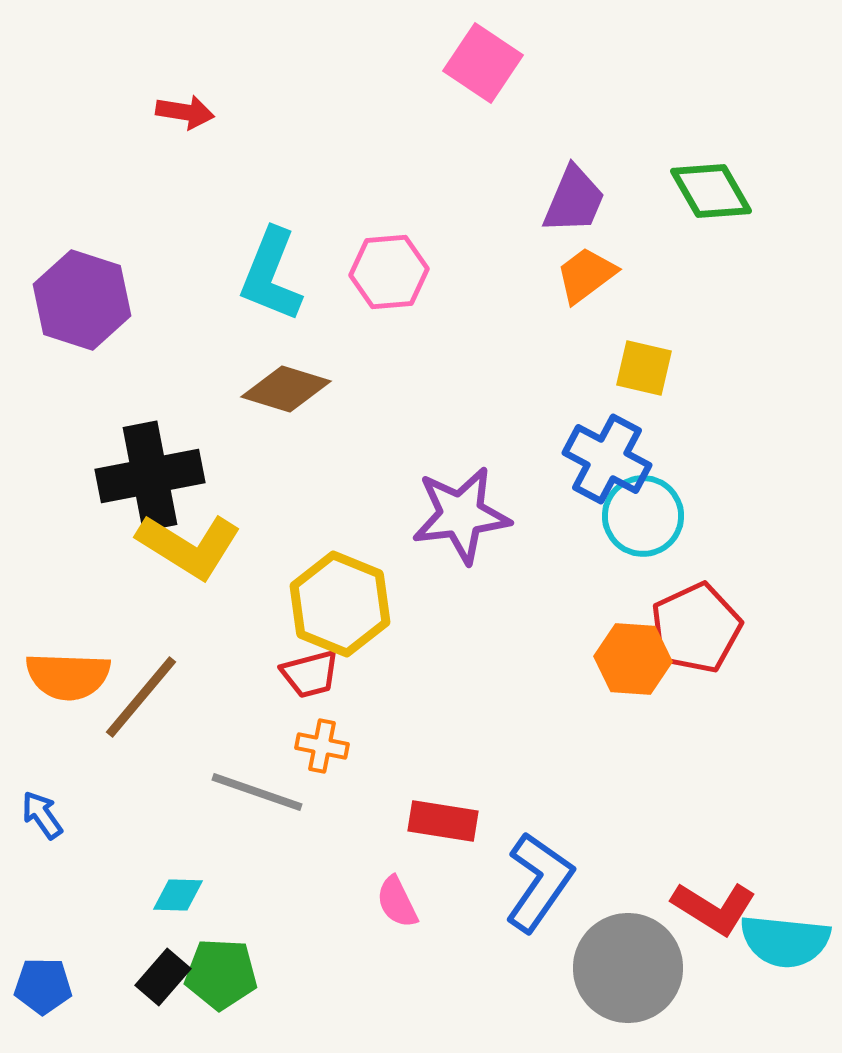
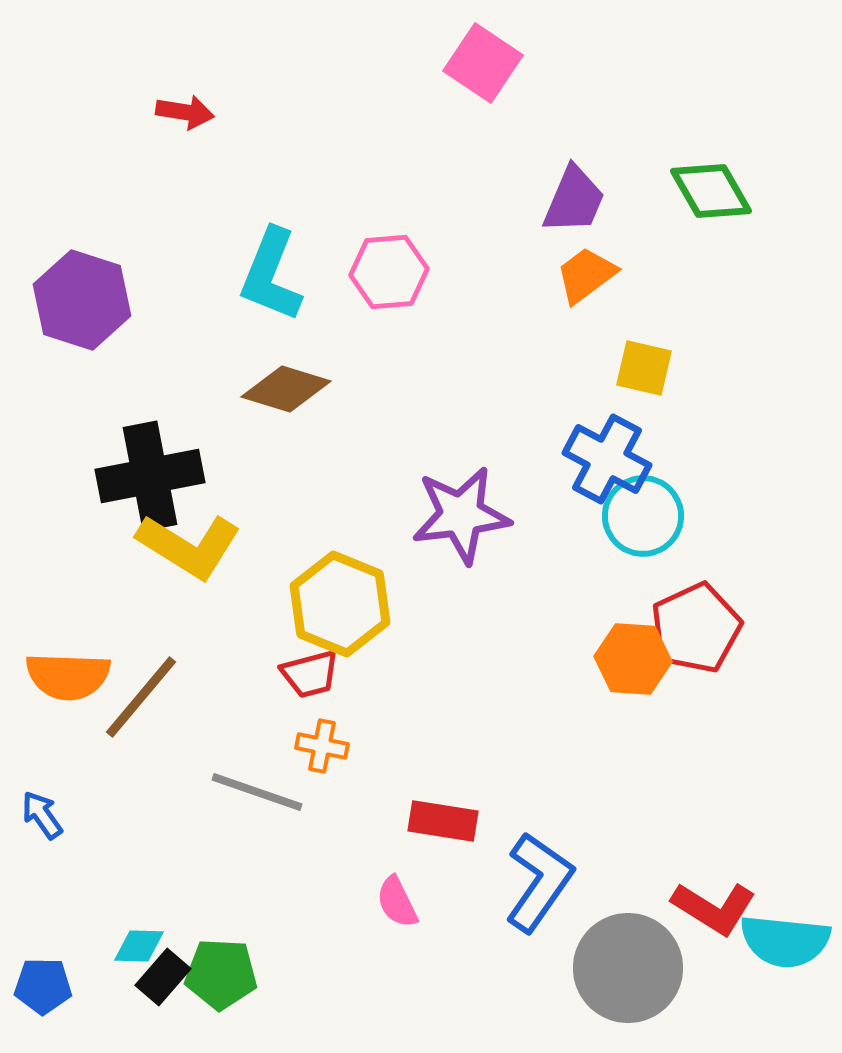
cyan diamond: moved 39 px left, 51 px down
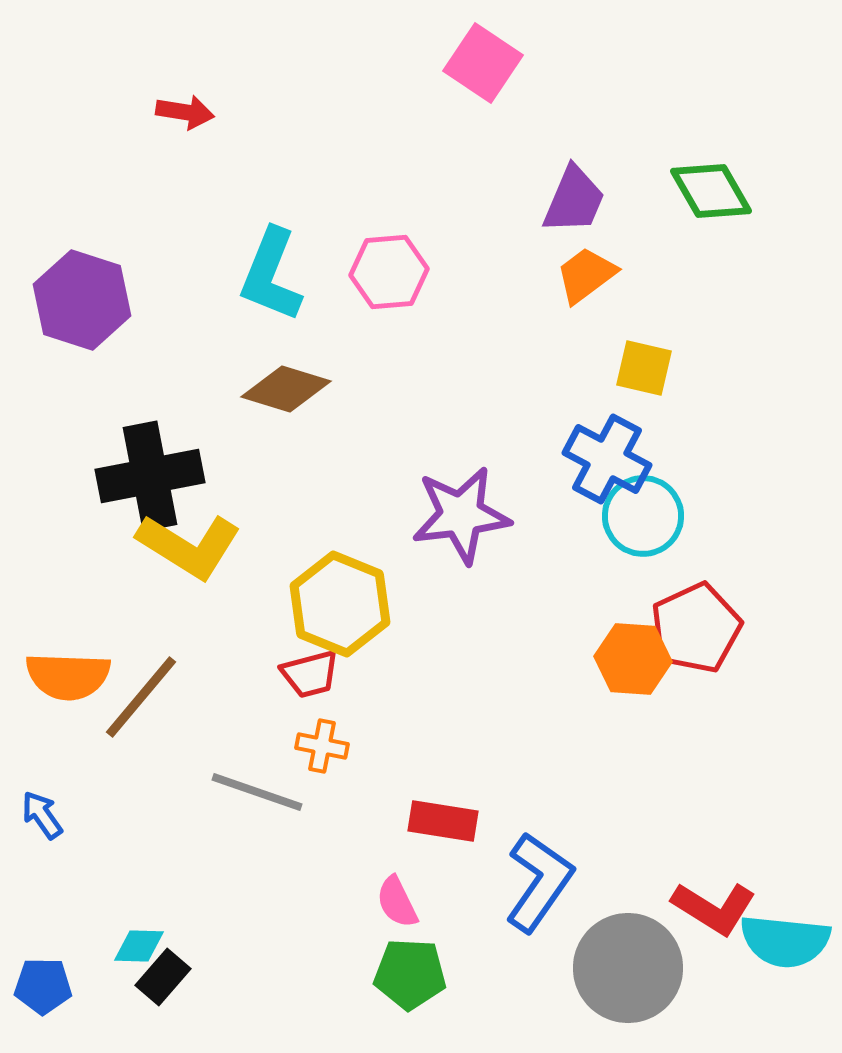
green pentagon: moved 189 px right
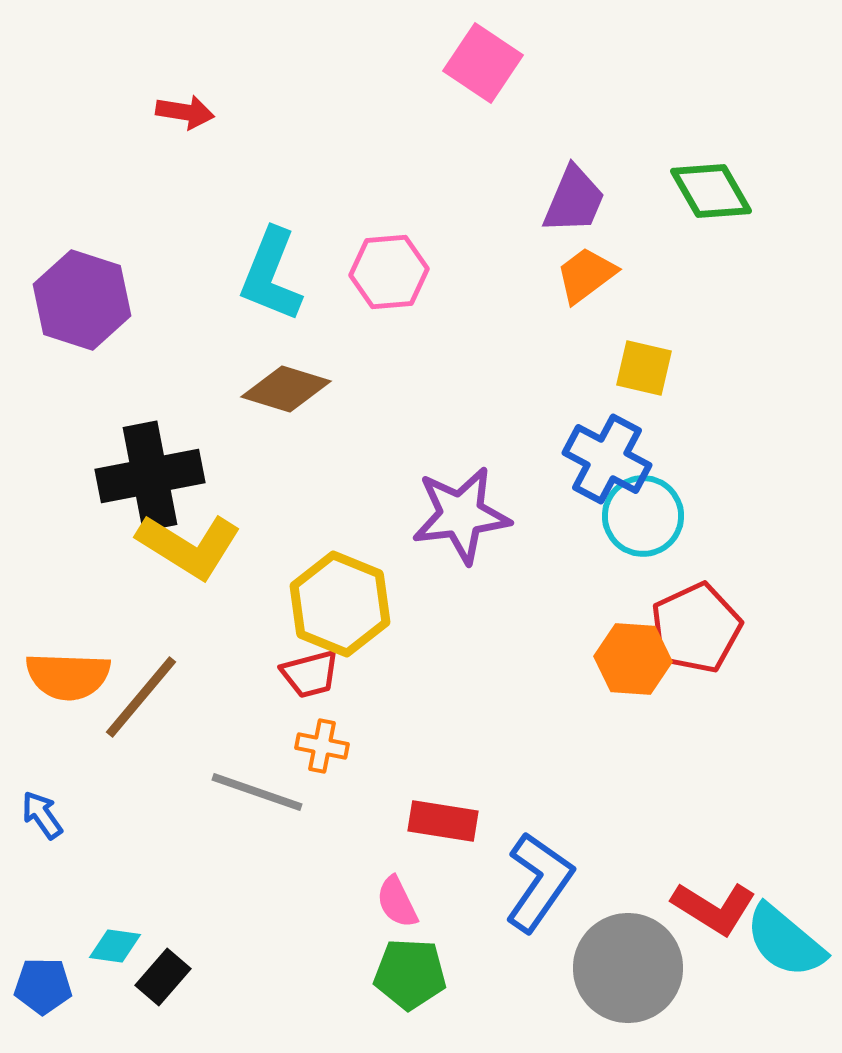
cyan semicircle: rotated 34 degrees clockwise
cyan diamond: moved 24 px left; rotated 6 degrees clockwise
